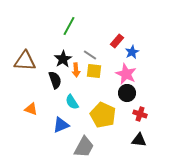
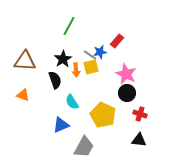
blue star: moved 32 px left; rotated 16 degrees clockwise
yellow square: moved 3 px left, 4 px up; rotated 21 degrees counterclockwise
orange triangle: moved 8 px left, 14 px up
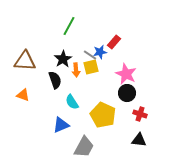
red rectangle: moved 3 px left, 1 px down
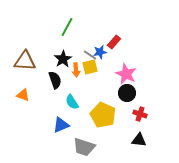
green line: moved 2 px left, 1 px down
yellow square: moved 1 px left
gray trapezoid: rotated 80 degrees clockwise
